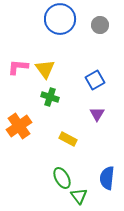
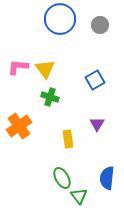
purple triangle: moved 10 px down
yellow rectangle: rotated 54 degrees clockwise
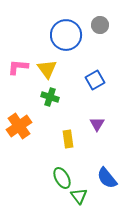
blue circle: moved 6 px right, 16 px down
yellow triangle: moved 2 px right
blue semicircle: rotated 45 degrees counterclockwise
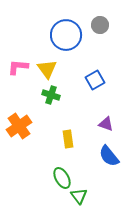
green cross: moved 1 px right, 2 px up
purple triangle: moved 9 px right; rotated 42 degrees counterclockwise
blue semicircle: moved 2 px right, 22 px up
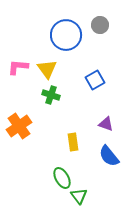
yellow rectangle: moved 5 px right, 3 px down
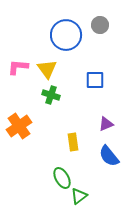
blue square: rotated 30 degrees clockwise
purple triangle: rotated 42 degrees counterclockwise
green triangle: rotated 30 degrees clockwise
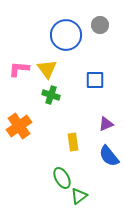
pink L-shape: moved 1 px right, 2 px down
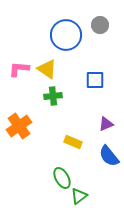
yellow triangle: rotated 20 degrees counterclockwise
green cross: moved 2 px right, 1 px down; rotated 24 degrees counterclockwise
yellow rectangle: rotated 60 degrees counterclockwise
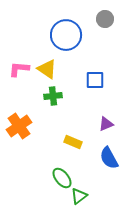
gray circle: moved 5 px right, 6 px up
blue semicircle: moved 2 px down; rotated 10 degrees clockwise
green ellipse: rotated 10 degrees counterclockwise
